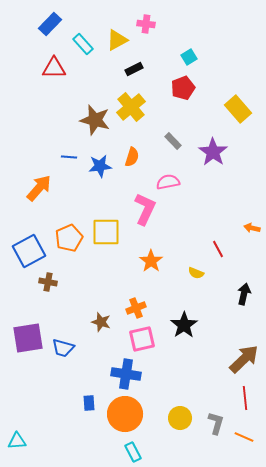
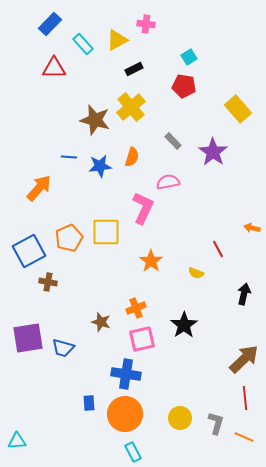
red pentagon at (183, 88): moved 1 px right, 2 px up; rotated 30 degrees clockwise
pink L-shape at (145, 209): moved 2 px left, 1 px up
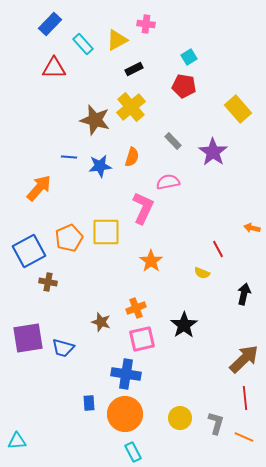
yellow semicircle at (196, 273): moved 6 px right
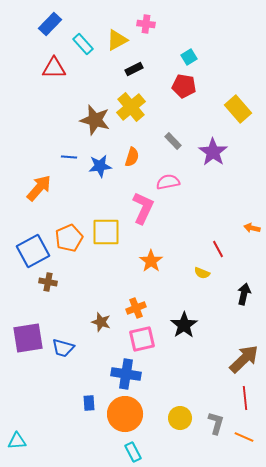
blue square at (29, 251): moved 4 px right
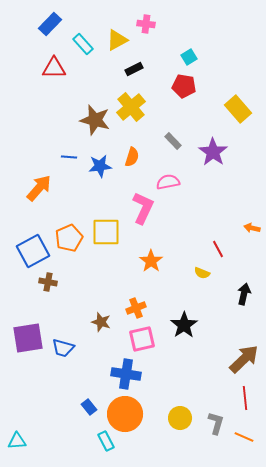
blue rectangle at (89, 403): moved 4 px down; rotated 35 degrees counterclockwise
cyan rectangle at (133, 452): moved 27 px left, 11 px up
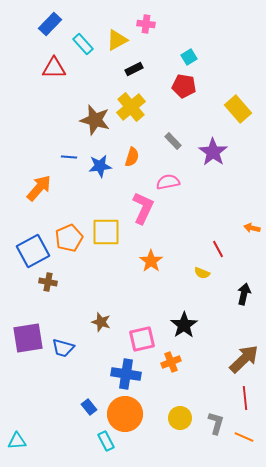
orange cross at (136, 308): moved 35 px right, 54 px down
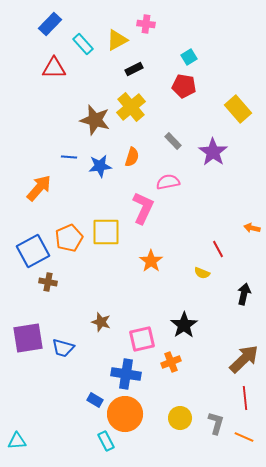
blue rectangle at (89, 407): moved 6 px right, 7 px up; rotated 21 degrees counterclockwise
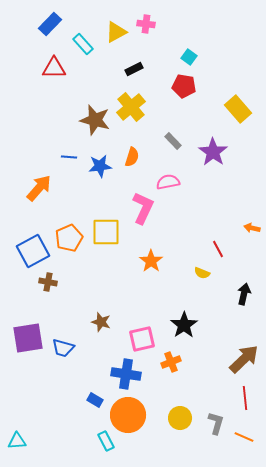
yellow triangle at (117, 40): moved 1 px left, 8 px up
cyan square at (189, 57): rotated 21 degrees counterclockwise
orange circle at (125, 414): moved 3 px right, 1 px down
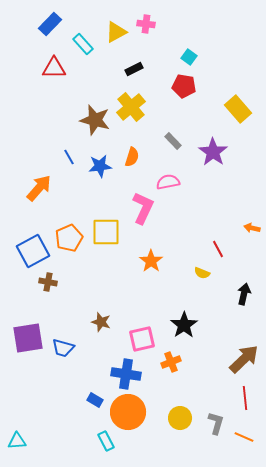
blue line at (69, 157): rotated 56 degrees clockwise
orange circle at (128, 415): moved 3 px up
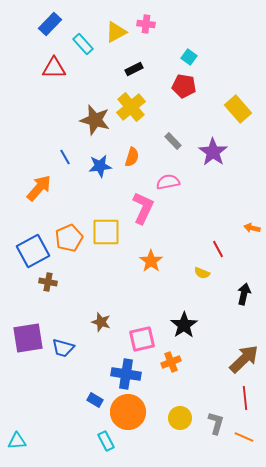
blue line at (69, 157): moved 4 px left
